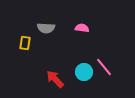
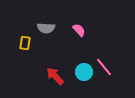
pink semicircle: moved 3 px left, 2 px down; rotated 40 degrees clockwise
red arrow: moved 3 px up
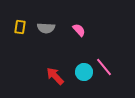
yellow rectangle: moved 5 px left, 16 px up
